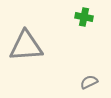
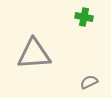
gray triangle: moved 8 px right, 8 px down
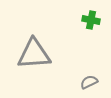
green cross: moved 7 px right, 3 px down
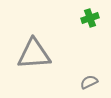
green cross: moved 1 px left, 2 px up; rotated 30 degrees counterclockwise
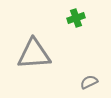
green cross: moved 14 px left
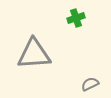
gray semicircle: moved 1 px right, 2 px down
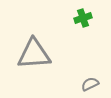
green cross: moved 7 px right
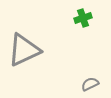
gray triangle: moved 10 px left, 4 px up; rotated 21 degrees counterclockwise
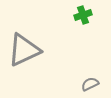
green cross: moved 3 px up
